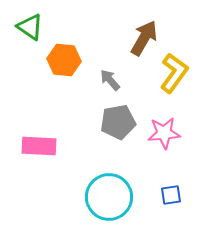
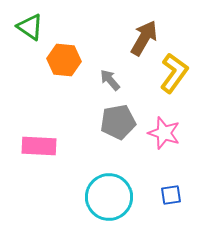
pink star: rotated 24 degrees clockwise
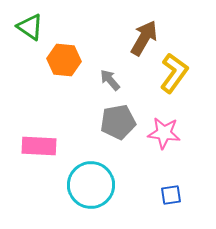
pink star: rotated 12 degrees counterclockwise
cyan circle: moved 18 px left, 12 px up
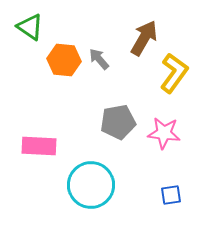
gray arrow: moved 11 px left, 21 px up
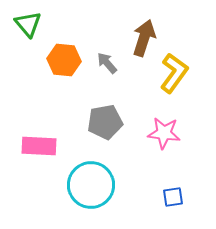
green triangle: moved 2 px left, 3 px up; rotated 16 degrees clockwise
brown arrow: rotated 12 degrees counterclockwise
gray arrow: moved 8 px right, 4 px down
gray pentagon: moved 13 px left
blue square: moved 2 px right, 2 px down
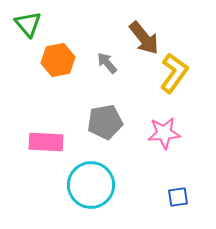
brown arrow: rotated 123 degrees clockwise
orange hexagon: moved 6 px left; rotated 16 degrees counterclockwise
pink star: rotated 12 degrees counterclockwise
pink rectangle: moved 7 px right, 4 px up
blue square: moved 5 px right
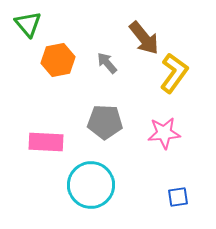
gray pentagon: rotated 12 degrees clockwise
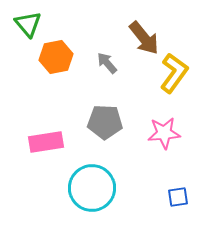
orange hexagon: moved 2 px left, 3 px up
pink rectangle: rotated 12 degrees counterclockwise
cyan circle: moved 1 px right, 3 px down
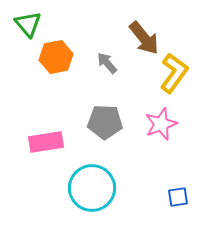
pink star: moved 3 px left, 9 px up; rotated 16 degrees counterclockwise
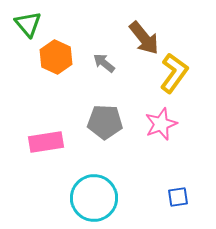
orange hexagon: rotated 24 degrees counterclockwise
gray arrow: moved 3 px left; rotated 10 degrees counterclockwise
cyan circle: moved 2 px right, 10 px down
